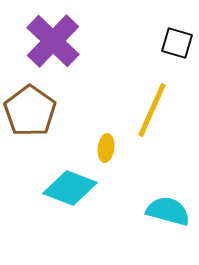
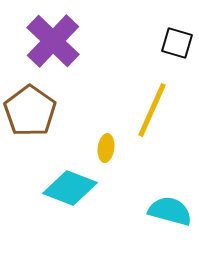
cyan semicircle: moved 2 px right
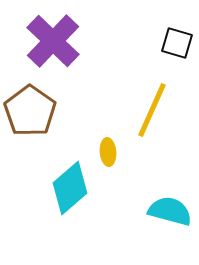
yellow ellipse: moved 2 px right, 4 px down; rotated 12 degrees counterclockwise
cyan diamond: rotated 62 degrees counterclockwise
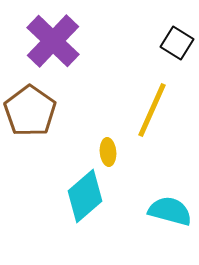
black square: rotated 16 degrees clockwise
cyan diamond: moved 15 px right, 8 px down
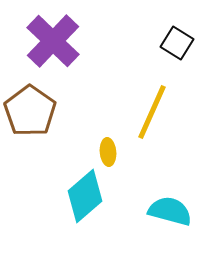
yellow line: moved 2 px down
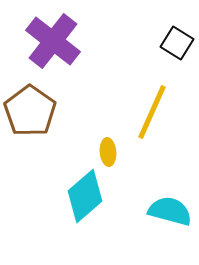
purple cross: rotated 6 degrees counterclockwise
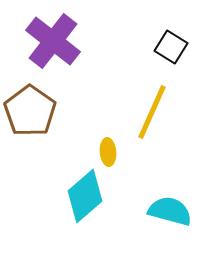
black square: moved 6 px left, 4 px down
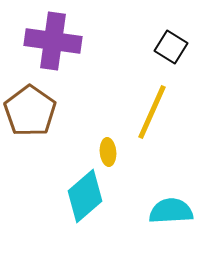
purple cross: rotated 30 degrees counterclockwise
cyan semicircle: moved 1 px right; rotated 18 degrees counterclockwise
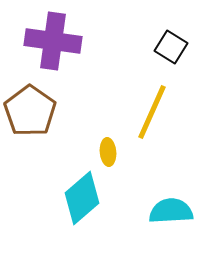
cyan diamond: moved 3 px left, 2 px down
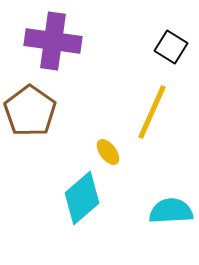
yellow ellipse: rotated 32 degrees counterclockwise
